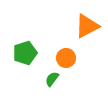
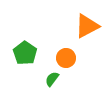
green pentagon: rotated 20 degrees counterclockwise
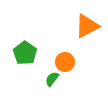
orange circle: moved 1 px left, 4 px down
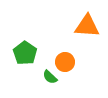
orange triangle: rotated 32 degrees clockwise
green semicircle: moved 2 px left, 2 px up; rotated 84 degrees counterclockwise
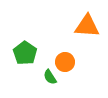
green semicircle: rotated 14 degrees clockwise
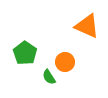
orange triangle: rotated 20 degrees clockwise
green semicircle: moved 1 px left
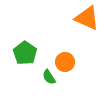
orange triangle: moved 8 px up
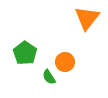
orange triangle: rotated 44 degrees clockwise
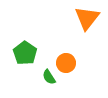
orange circle: moved 1 px right, 1 px down
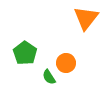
orange triangle: moved 1 px left
